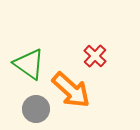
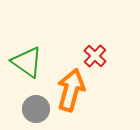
green triangle: moved 2 px left, 2 px up
orange arrow: rotated 117 degrees counterclockwise
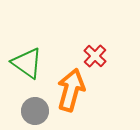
green triangle: moved 1 px down
gray circle: moved 1 px left, 2 px down
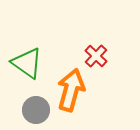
red cross: moved 1 px right
gray circle: moved 1 px right, 1 px up
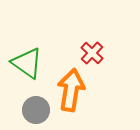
red cross: moved 4 px left, 3 px up
orange arrow: rotated 6 degrees counterclockwise
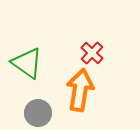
orange arrow: moved 9 px right
gray circle: moved 2 px right, 3 px down
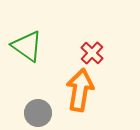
green triangle: moved 17 px up
